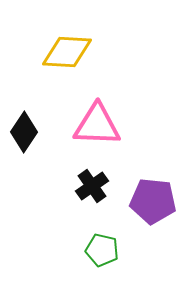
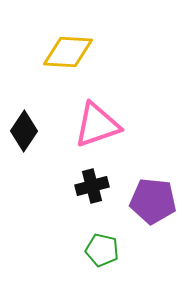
yellow diamond: moved 1 px right
pink triangle: rotated 21 degrees counterclockwise
black diamond: moved 1 px up
black cross: rotated 20 degrees clockwise
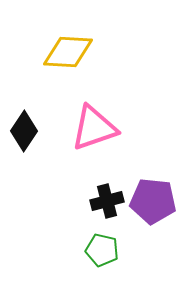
pink triangle: moved 3 px left, 3 px down
black cross: moved 15 px right, 15 px down
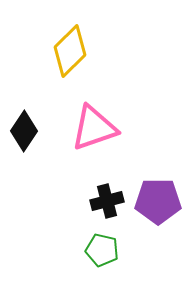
yellow diamond: moved 2 px right, 1 px up; rotated 48 degrees counterclockwise
purple pentagon: moved 5 px right; rotated 6 degrees counterclockwise
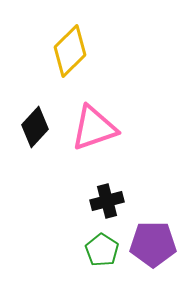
black diamond: moved 11 px right, 4 px up; rotated 9 degrees clockwise
purple pentagon: moved 5 px left, 43 px down
green pentagon: rotated 20 degrees clockwise
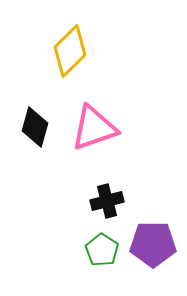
black diamond: rotated 27 degrees counterclockwise
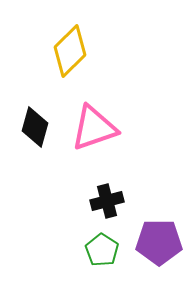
purple pentagon: moved 6 px right, 2 px up
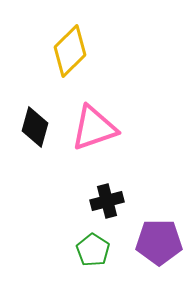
green pentagon: moved 9 px left
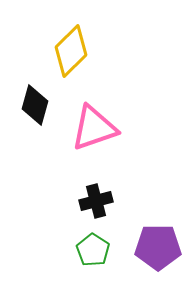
yellow diamond: moved 1 px right
black diamond: moved 22 px up
black cross: moved 11 px left
purple pentagon: moved 1 px left, 5 px down
